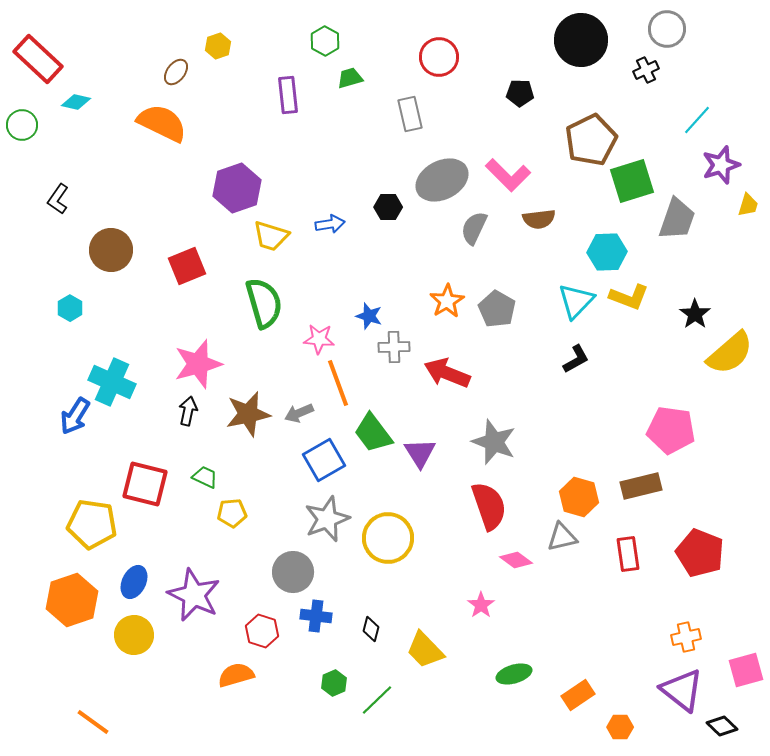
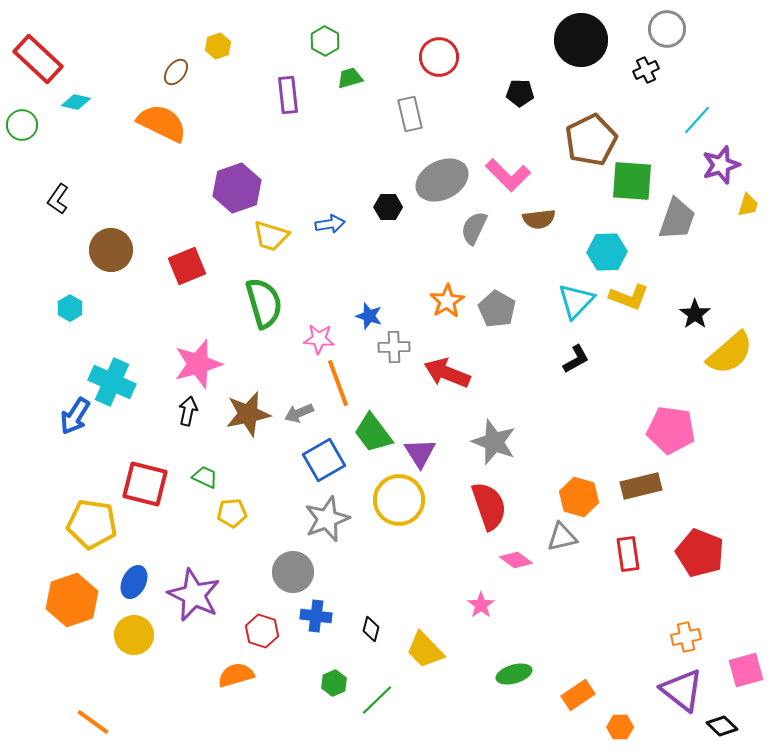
green square at (632, 181): rotated 21 degrees clockwise
yellow circle at (388, 538): moved 11 px right, 38 px up
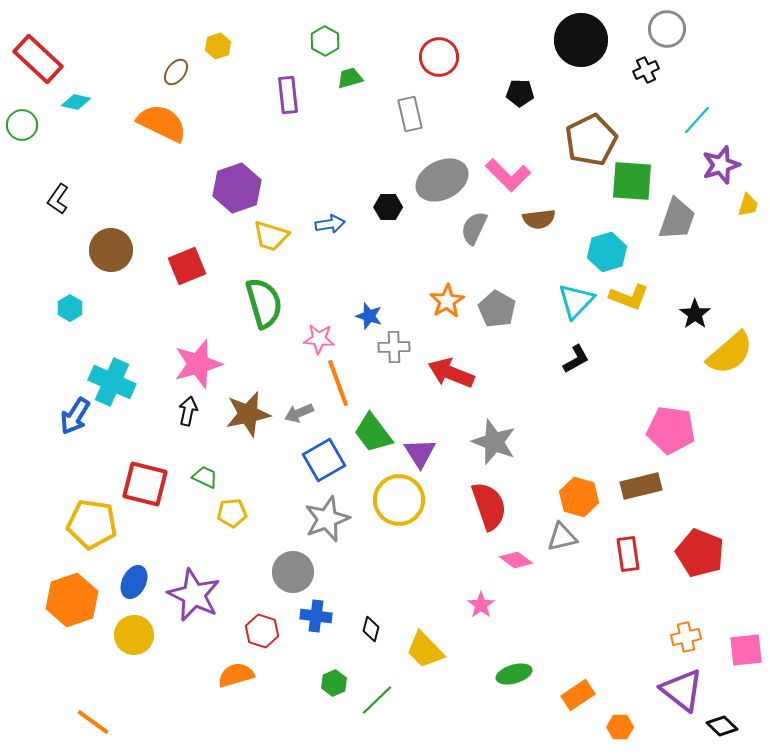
cyan hexagon at (607, 252): rotated 15 degrees counterclockwise
red arrow at (447, 373): moved 4 px right
pink square at (746, 670): moved 20 px up; rotated 9 degrees clockwise
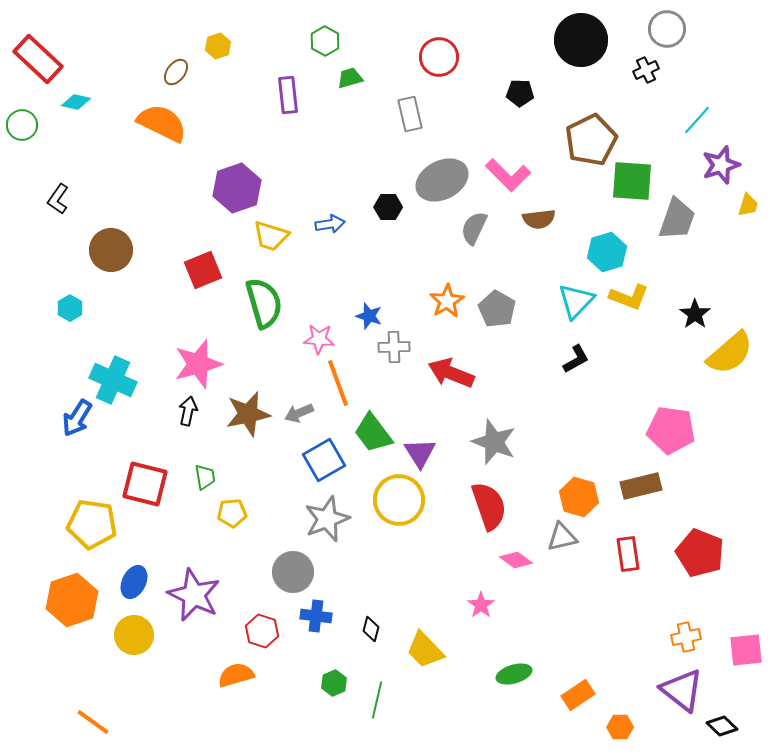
red square at (187, 266): moved 16 px right, 4 px down
cyan cross at (112, 382): moved 1 px right, 2 px up
blue arrow at (75, 416): moved 2 px right, 2 px down
green trapezoid at (205, 477): rotated 56 degrees clockwise
green line at (377, 700): rotated 33 degrees counterclockwise
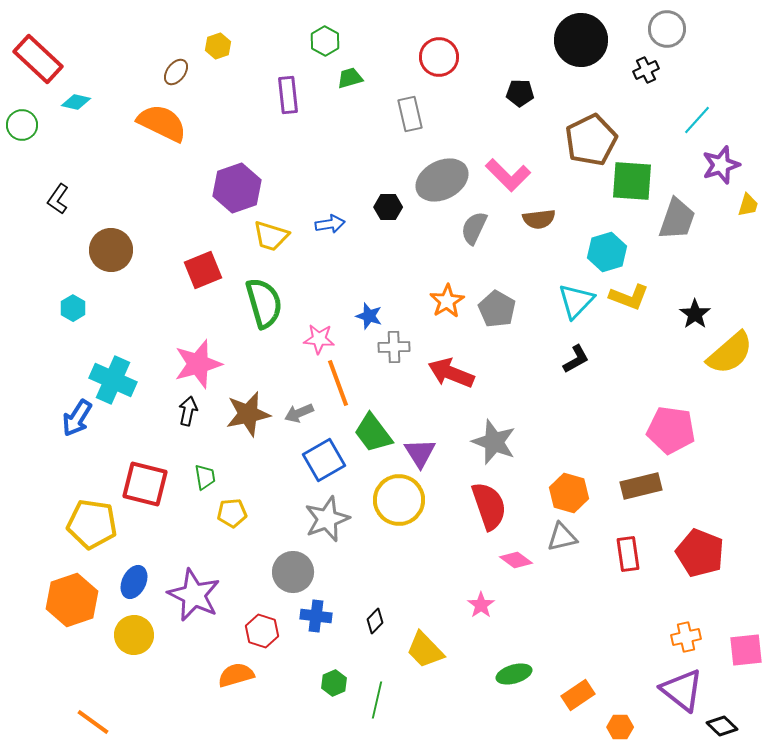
cyan hexagon at (70, 308): moved 3 px right
orange hexagon at (579, 497): moved 10 px left, 4 px up
black diamond at (371, 629): moved 4 px right, 8 px up; rotated 30 degrees clockwise
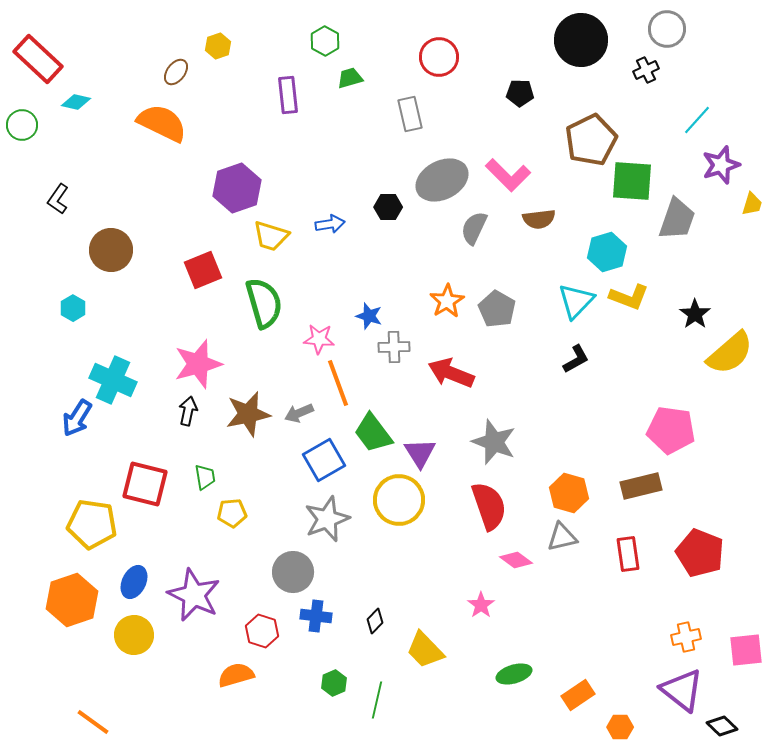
yellow trapezoid at (748, 205): moved 4 px right, 1 px up
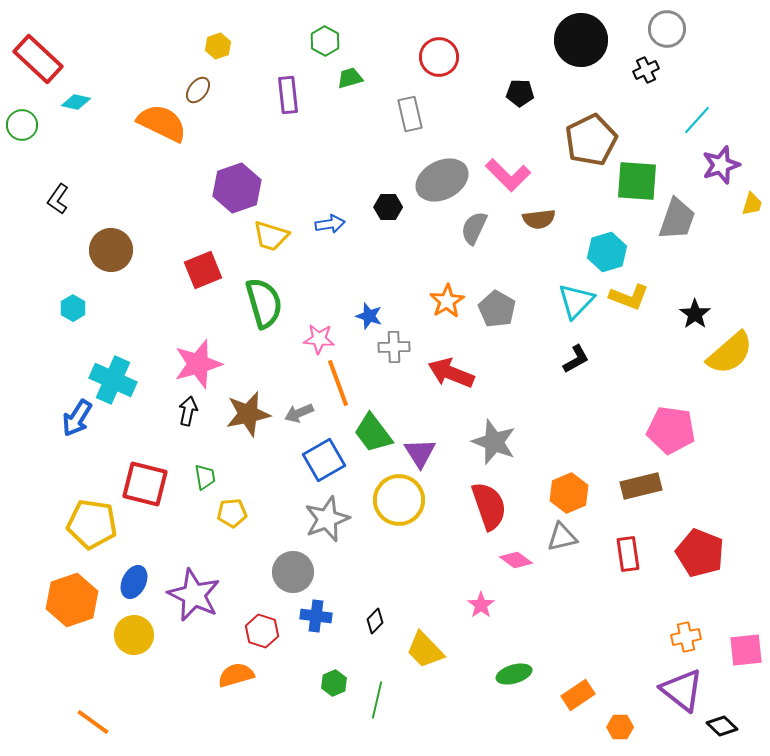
brown ellipse at (176, 72): moved 22 px right, 18 px down
green square at (632, 181): moved 5 px right
orange hexagon at (569, 493): rotated 21 degrees clockwise
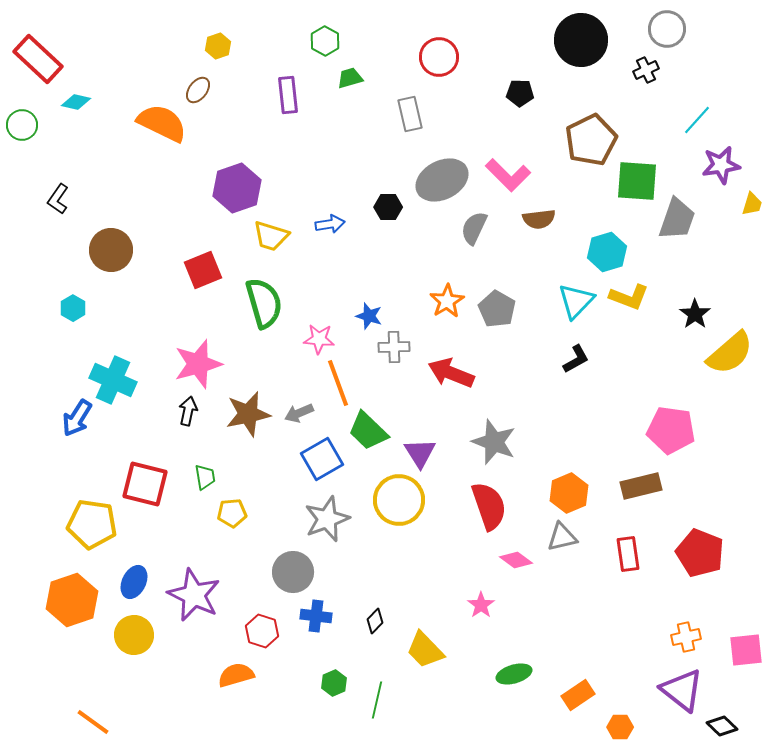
purple star at (721, 165): rotated 9 degrees clockwise
green trapezoid at (373, 433): moved 5 px left, 2 px up; rotated 9 degrees counterclockwise
blue square at (324, 460): moved 2 px left, 1 px up
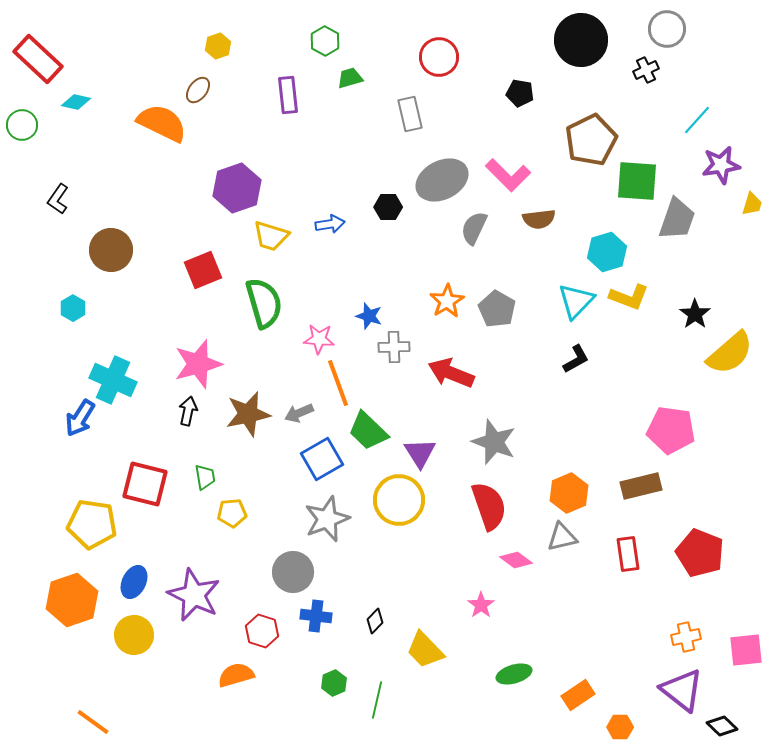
black pentagon at (520, 93): rotated 8 degrees clockwise
blue arrow at (77, 418): moved 3 px right
